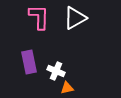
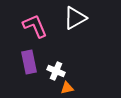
pink L-shape: moved 4 px left, 9 px down; rotated 24 degrees counterclockwise
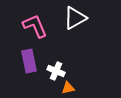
purple rectangle: moved 1 px up
orange triangle: moved 1 px right
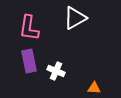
pink L-shape: moved 6 px left, 2 px down; rotated 148 degrees counterclockwise
orange triangle: moved 26 px right; rotated 16 degrees clockwise
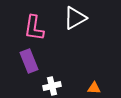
pink L-shape: moved 5 px right
purple rectangle: rotated 10 degrees counterclockwise
white cross: moved 4 px left, 15 px down; rotated 36 degrees counterclockwise
